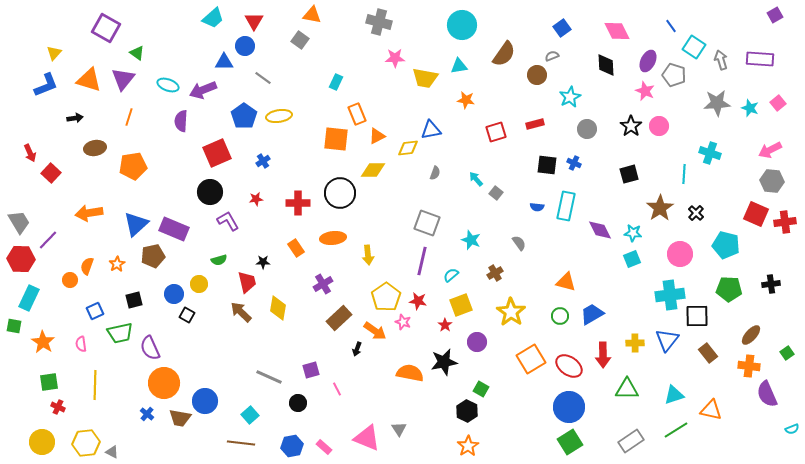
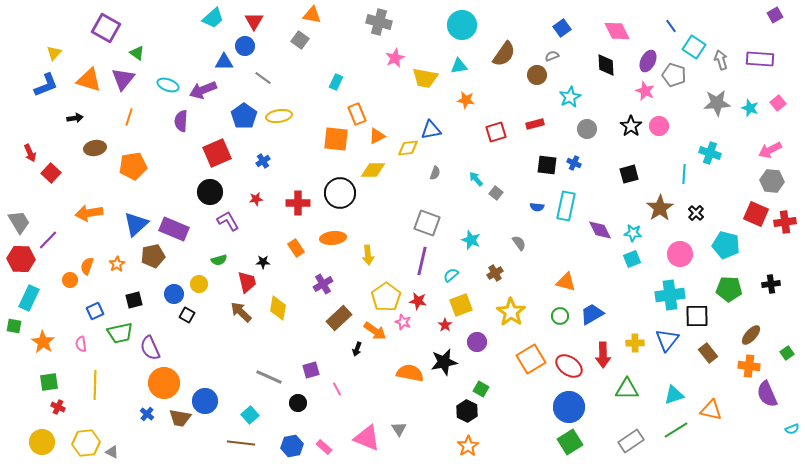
pink star at (395, 58): rotated 24 degrees counterclockwise
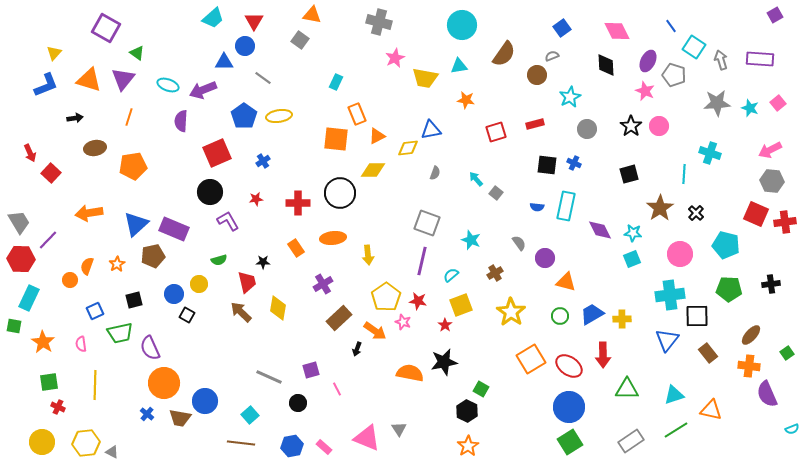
purple circle at (477, 342): moved 68 px right, 84 px up
yellow cross at (635, 343): moved 13 px left, 24 px up
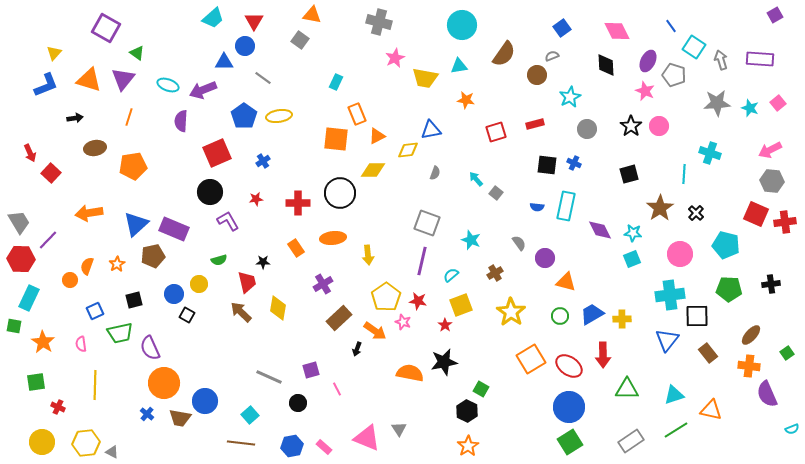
yellow diamond at (408, 148): moved 2 px down
green square at (49, 382): moved 13 px left
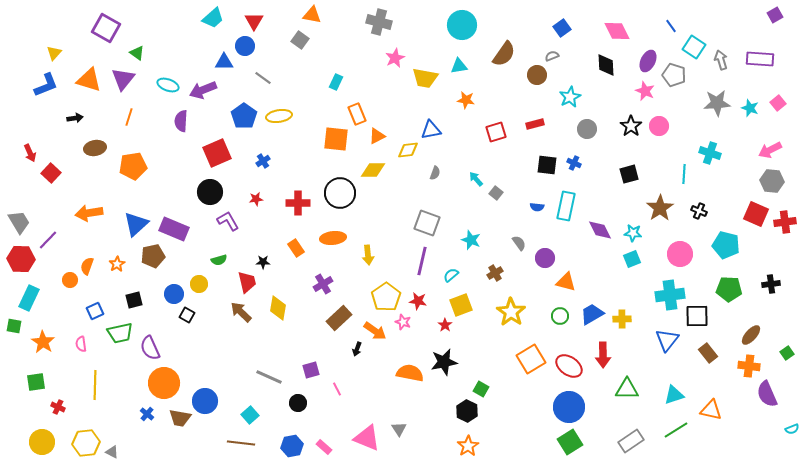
black cross at (696, 213): moved 3 px right, 2 px up; rotated 21 degrees counterclockwise
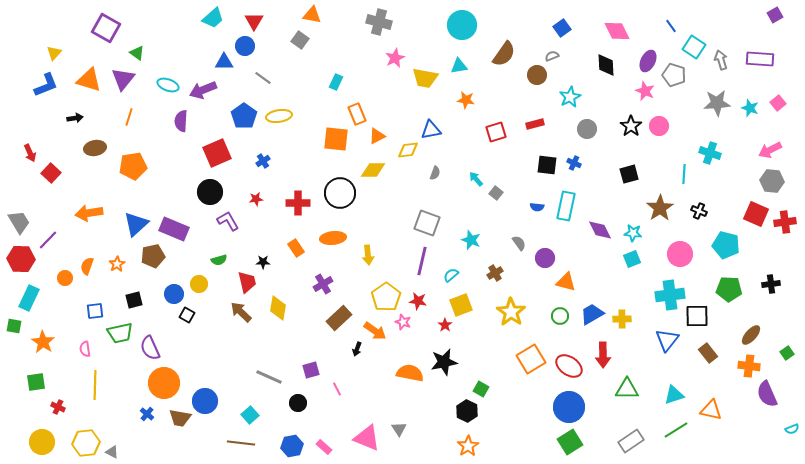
orange circle at (70, 280): moved 5 px left, 2 px up
blue square at (95, 311): rotated 18 degrees clockwise
pink semicircle at (81, 344): moved 4 px right, 5 px down
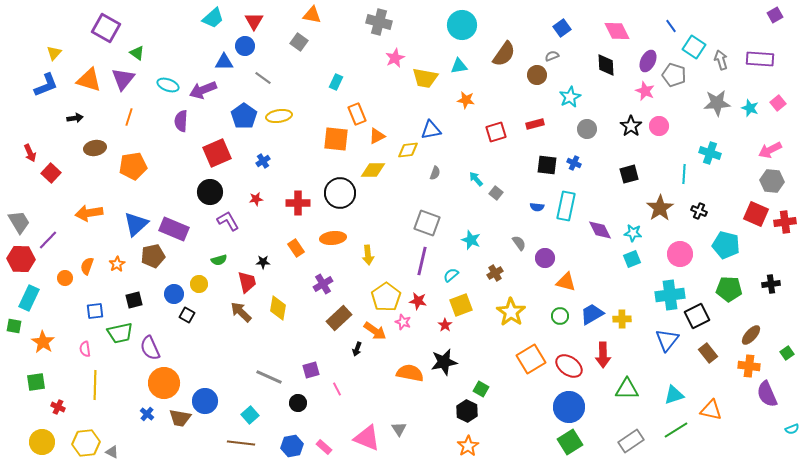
gray square at (300, 40): moved 1 px left, 2 px down
black square at (697, 316): rotated 25 degrees counterclockwise
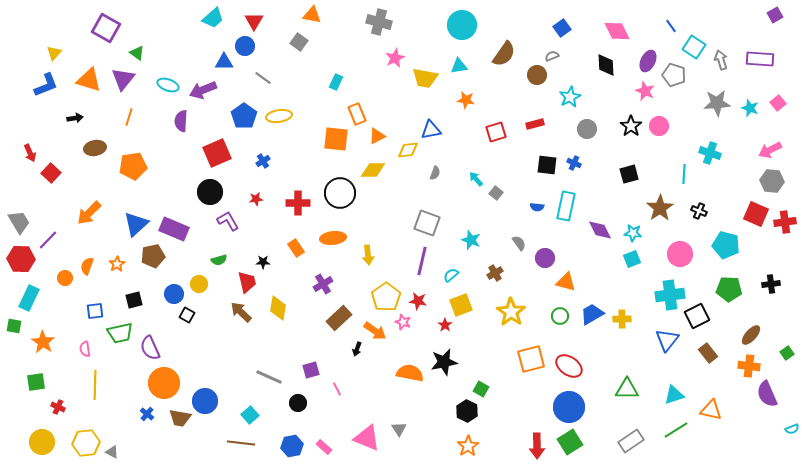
orange arrow at (89, 213): rotated 36 degrees counterclockwise
red arrow at (603, 355): moved 66 px left, 91 px down
orange square at (531, 359): rotated 16 degrees clockwise
